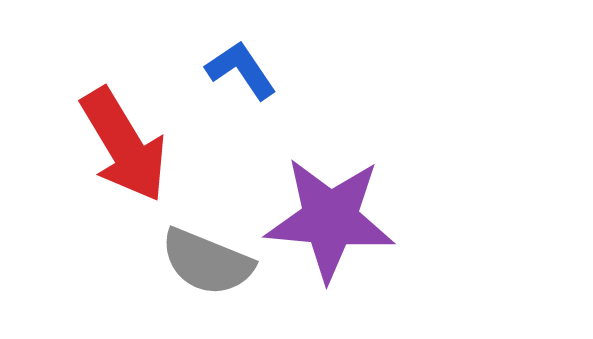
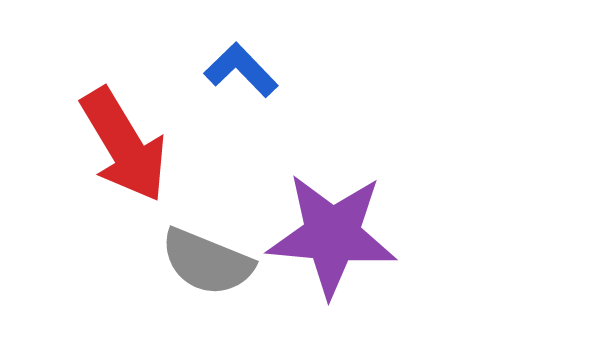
blue L-shape: rotated 10 degrees counterclockwise
purple star: moved 2 px right, 16 px down
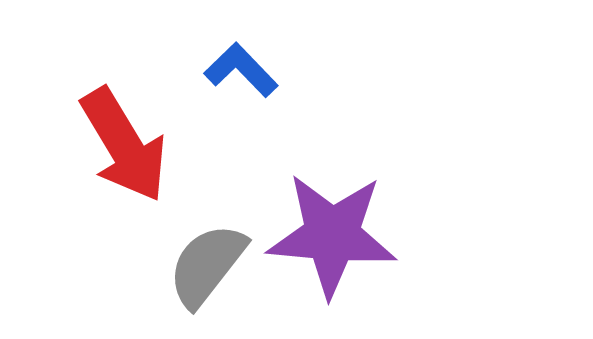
gray semicircle: moved 3 px down; rotated 106 degrees clockwise
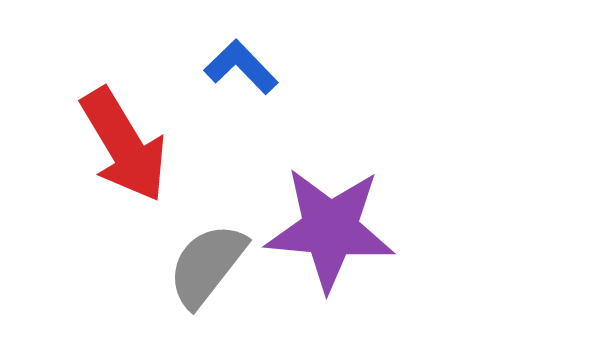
blue L-shape: moved 3 px up
purple star: moved 2 px left, 6 px up
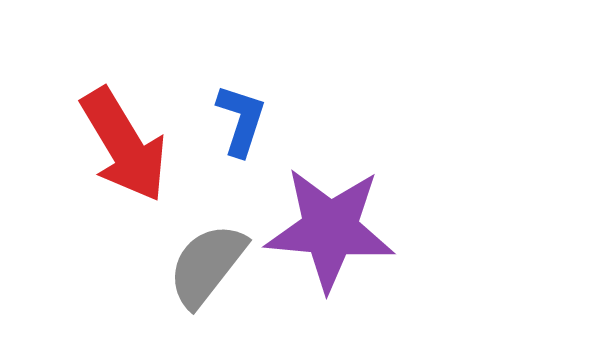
blue L-shape: moved 53 px down; rotated 62 degrees clockwise
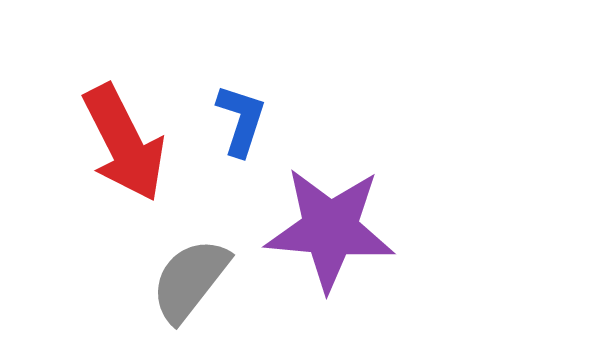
red arrow: moved 2 px up; rotated 4 degrees clockwise
gray semicircle: moved 17 px left, 15 px down
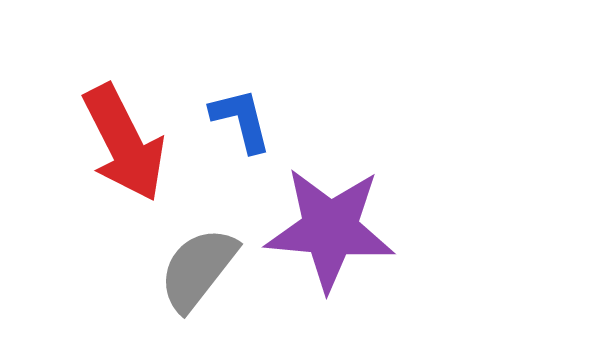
blue L-shape: rotated 32 degrees counterclockwise
gray semicircle: moved 8 px right, 11 px up
